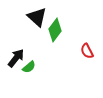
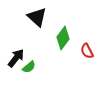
green diamond: moved 8 px right, 8 px down
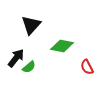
black triangle: moved 6 px left, 8 px down; rotated 30 degrees clockwise
green diamond: moved 1 px left, 8 px down; rotated 65 degrees clockwise
red semicircle: moved 16 px down
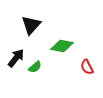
green semicircle: moved 6 px right
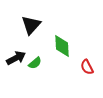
green diamond: rotated 75 degrees clockwise
black arrow: rotated 24 degrees clockwise
green semicircle: moved 4 px up
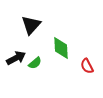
green diamond: moved 1 px left, 2 px down
red semicircle: moved 1 px up
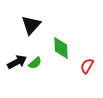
black arrow: moved 1 px right, 4 px down
red semicircle: rotated 56 degrees clockwise
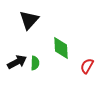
black triangle: moved 2 px left, 5 px up
green semicircle: rotated 48 degrees counterclockwise
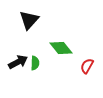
green diamond: rotated 35 degrees counterclockwise
black arrow: moved 1 px right
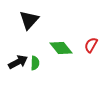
red semicircle: moved 4 px right, 21 px up
